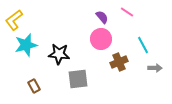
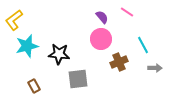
cyan star: moved 1 px right, 1 px down
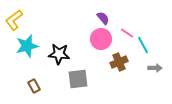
pink line: moved 21 px down
purple semicircle: moved 1 px right, 1 px down
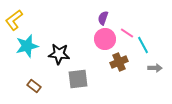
purple semicircle: rotated 120 degrees counterclockwise
pink circle: moved 4 px right
brown rectangle: rotated 24 degrees counterclockwise
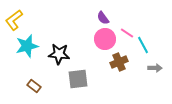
purple semicircle: rotated 56 degrees counterclockwise
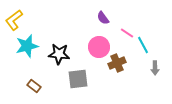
pink circle: moved 6 px left, 8 px down
brown cross: moved 2 px left, 1 px down
gray arrow: rotated 88 degrees clockwise
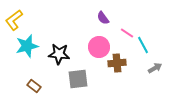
brown cross: rotated 18 degrees clockwise
gray arrow: rotated 120 degrees counterclockwise
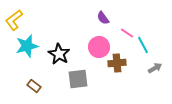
black star: rotated 25 degrees clockwise
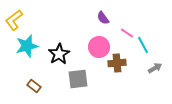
black star: rotated 10 degrees clockwise
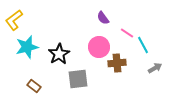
cyan star: moved 1 px down
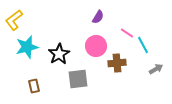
purple semicircle: moved 5 px left, 1 px up; rotated 112 degrees counterclockwise
pink circle: moved 3 px left, 1 px up
gray arrow: moved 1 px right, 1 px down
brown rectangle: rotated 40 degrees clockwise
